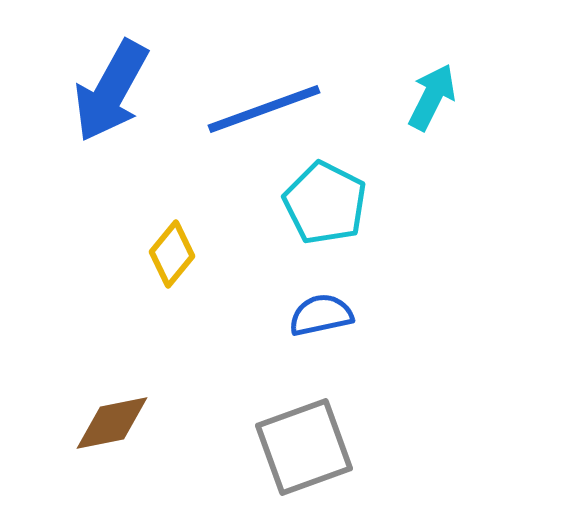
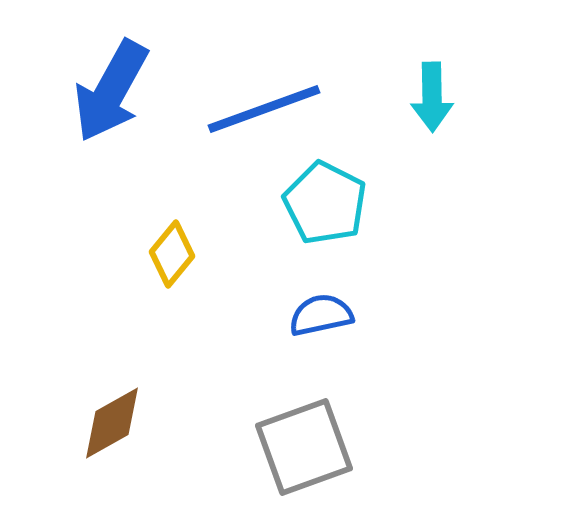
cyan arrow: rotated 152 degrees clockwise
brown diamond: rotated 18 degrees counterclockwise
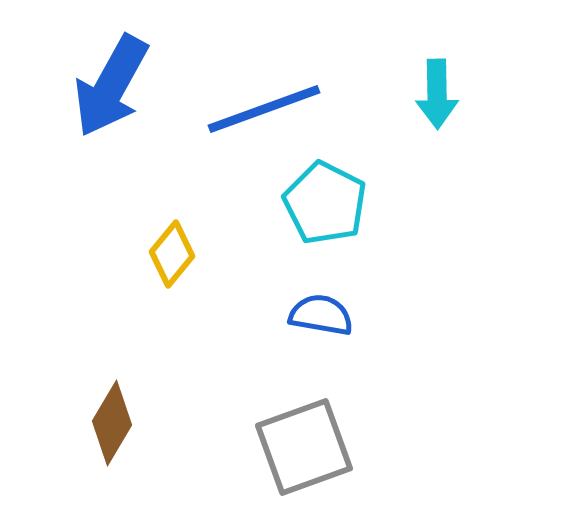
blue arrow: moved 5 px up
cyan arrow: moved 5 px right, 3 px up
blue semicircle: rotated 22 degrees clockwise
brown diamond: rotated 30 degrees counterclockwise
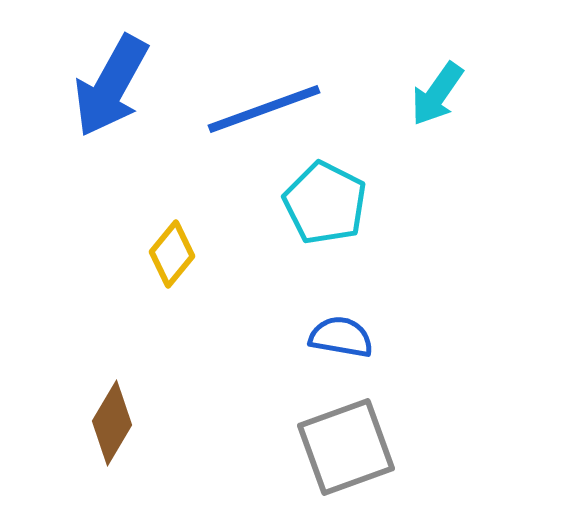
cyan arrow: rotated 36 degrees clockwise
blue semicircle: moved 20 px right, 22 px down
gray square: moved 42 px right
